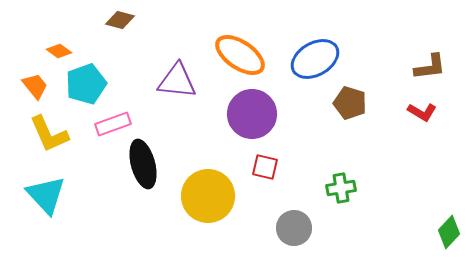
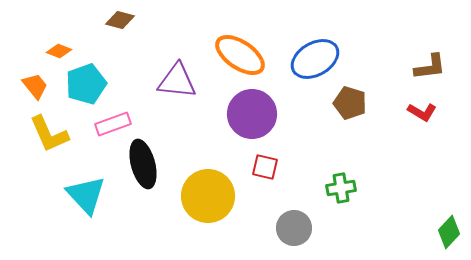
orange diamond: rotated 15 degrees counterclockwise
cyan triangle: moved 40 px right
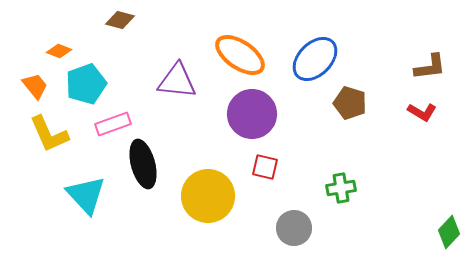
blue ellipse: rotated 15 degrees counterclockwise
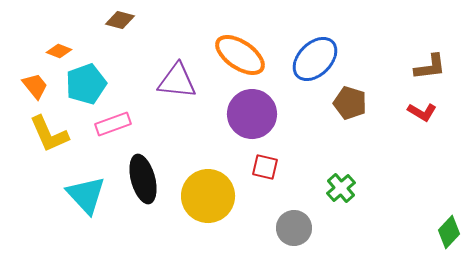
black ellipse: moved 15 px down
green cross: rotated 32 degrees counterclockwise
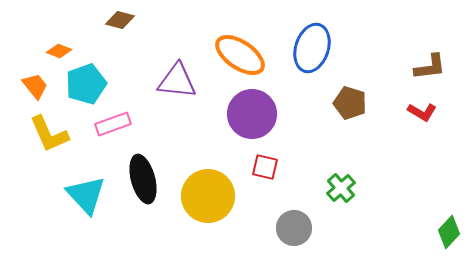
blue ellipse: moved 3 px left, 11 px up; rotated 27 degrees counterclockwise
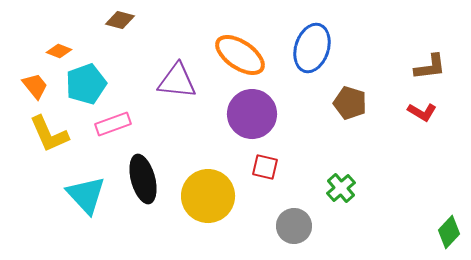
gray circle: moved 2 px up
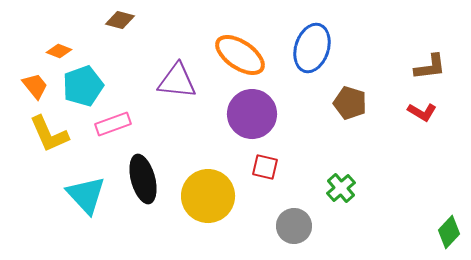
cyan pentagon: moved 3 px left, 2 px down
